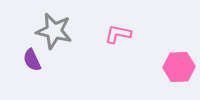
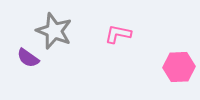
gray star: rotated 9 degrees clockwise
purple semicircle: moved 4 px left, 2 px up; rotated 30 degrees counterclockwise
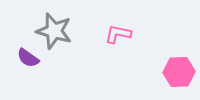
gray star: rotated 6 degrees counterclockwise
pink hexagon: moved 5 px down
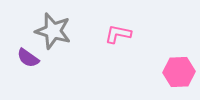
gray star: moved 1 px left
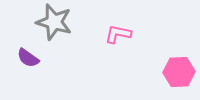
gray star: moved 1 px right, 9 px up
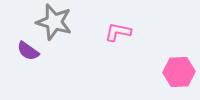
pink L-shape: moved 2 px up
purple semicircle: moved 7 px up
